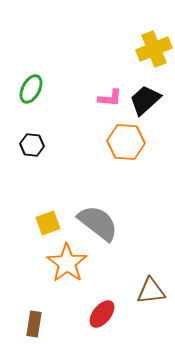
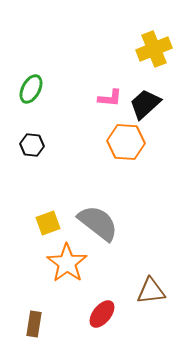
black trapezoid: moved 4 px down
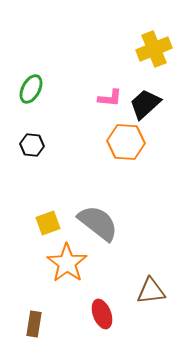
red ellipse: rotated 60 degrees counterclockwise
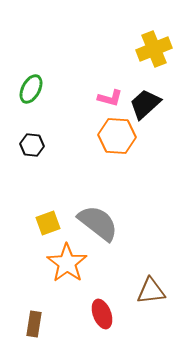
pink L-shape: rotated 10 degrees clockwise
orange hexagon: moved 9 px left, 6 px up
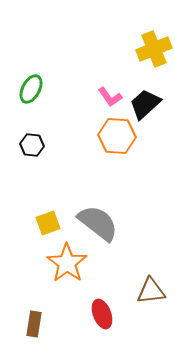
pink L-shape: moved 1 px up; rotated 40 degrees clockwise
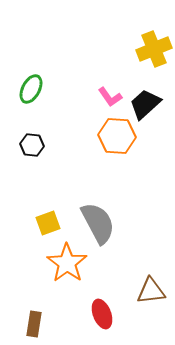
gray semicircle: rotated 24 degrees clockwise
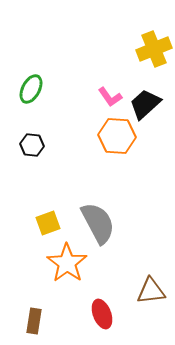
brown rectangle: moved 3 px up
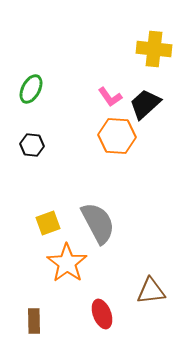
yellow cross: rotated 28 degrees clockwise
brown rectangle: rotated 10 degrees counterclockwise
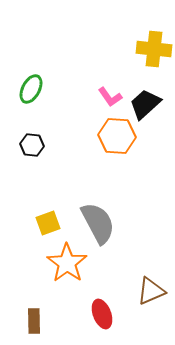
brown triangle: rotated 16 degrees counterclockwise
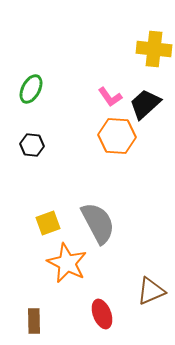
orange star: rotated 9 degrees counterclockwise
